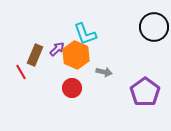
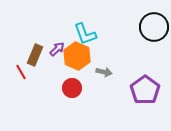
orange hexagon: moved 1 px right, 1 px down
purple pentagon: moved 2 px up
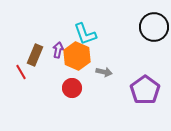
purple arrow: moved 1 px right, 1 px down; rotated 35 degrees counterclockwise
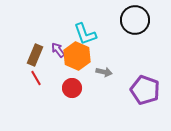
black circle: moved 19 px left, 7 px up
purple arrow: rotated 49 degrees counterclockwise
red line: moved 15 px right, 6 px down
purple pentagon: rotated 16 degrees counterclockwise
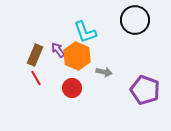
cyan L-shape: moved 2 px up
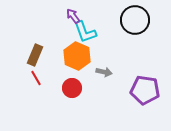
purple arrow: moved 15 px right, 34 px up
purple pentagon: rotated 12 degrees counterclockwise
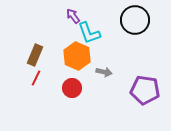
cyan L-shape: moved 4 px right, 1 px down
red line: rotated 56 degrees clockwise
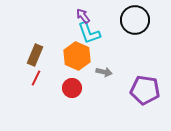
purple arrow: moved 10 px right
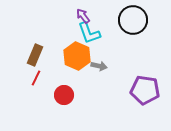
black circle: moved 2 px left
gray arrow: moved 5 px left, 6 px up
red circle: moved 8 px left, 7 px down
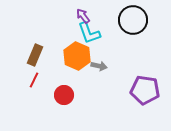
red line: moved 2 px left, 2 px down
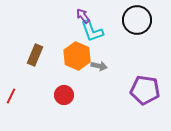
black circle: moved 4 px right
cyan L-shape: moved 3 px right, 2 px up
red line: moved 23 px left, 16 px down
